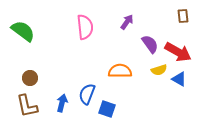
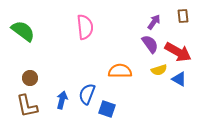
purple arrow: moved 27 px right
blue arrow: moved 3 px up
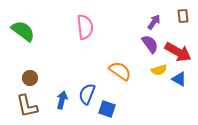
orange semicircle: rotated 35 degrees clockwise
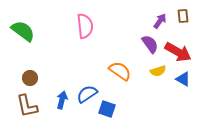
purple arrow: moved 6 px right, 1 px up
pink semicircle: moved 1 px up
yellow semicircle: moved 1 px left, 1 px down
blue triangle: moved 4 px right
blue semicircle: rotated 35 degrees clockwise
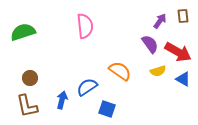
green semicircle: moved 1 px down; rotated 55 degrees counterclockwise
blue semicircle: moved 7 px up
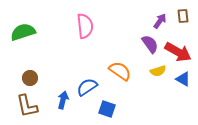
blue arrow: moved 1 px right
